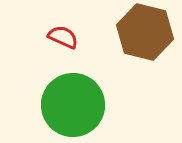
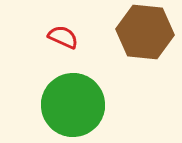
brown hexagon: rotated 8 degrees counterclockwise
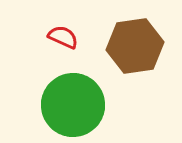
brown hexagon: moved 10 px left, 14 px down; rotated 14 degrees counterclockwise
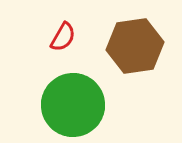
red semicircle: rotated 96 degrees clockwise
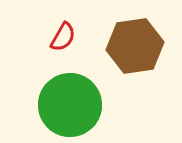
green circle: moved 3 px left
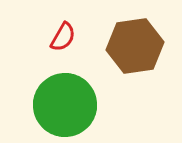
green circle: moved 5 px left
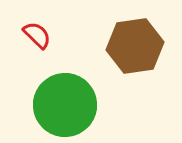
red semicircle: moved 26 px left, 2 px up; rotated 76 degrees counterclockwise
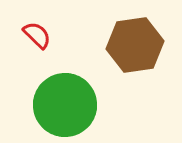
brown hexagon: moved 1 px up
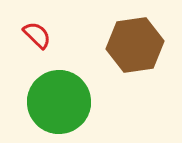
green circle: moved 6 px left, 3 px up
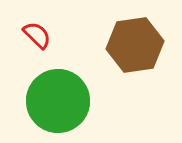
green circle: moved 1 px left, 1 px up
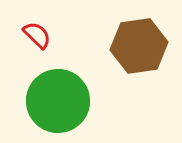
brown hexagon: moved 4 px right, 1 px down
